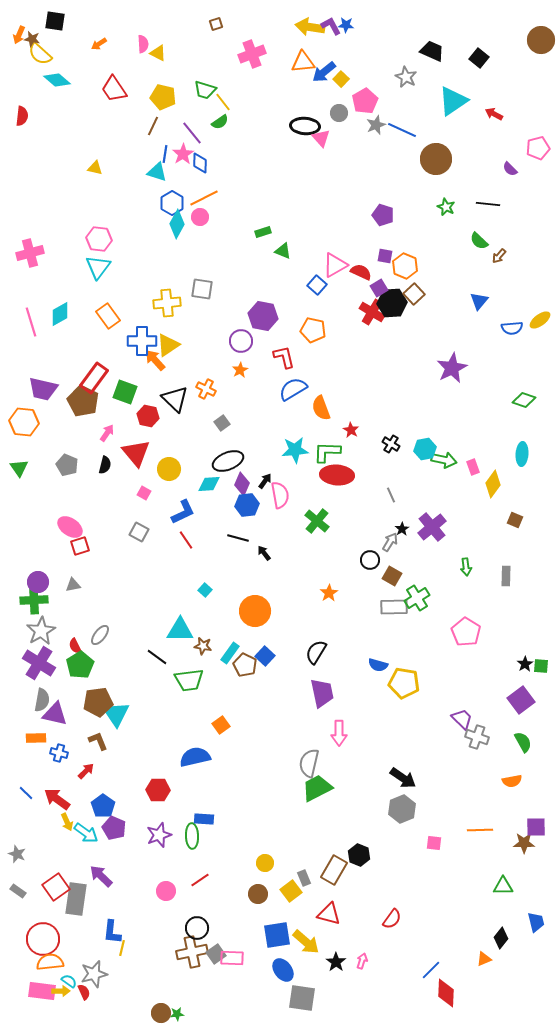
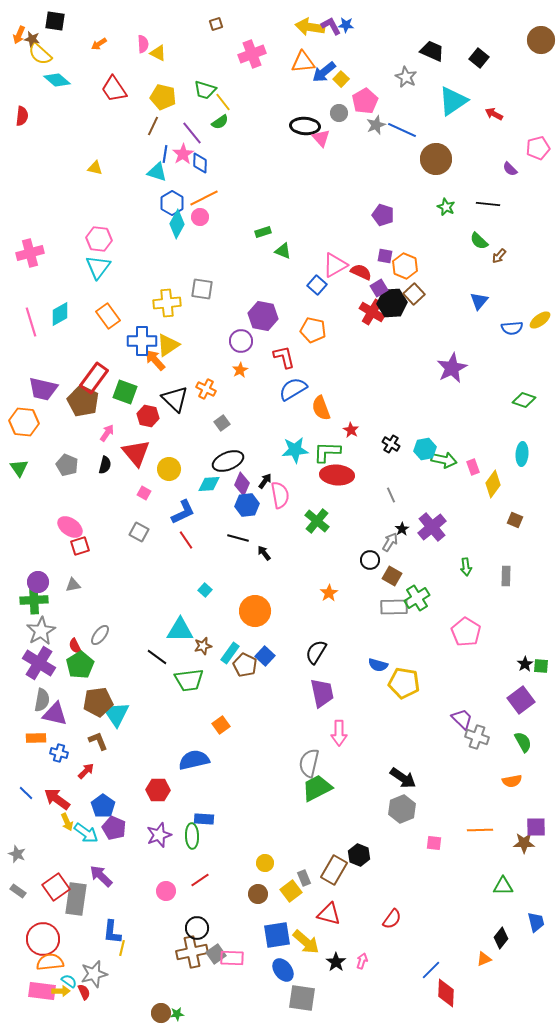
brown star at (203, 646): rotated 24 degrees counterclockwise
blue semicircle at (195, 757): moved 1 px left, 3 px down
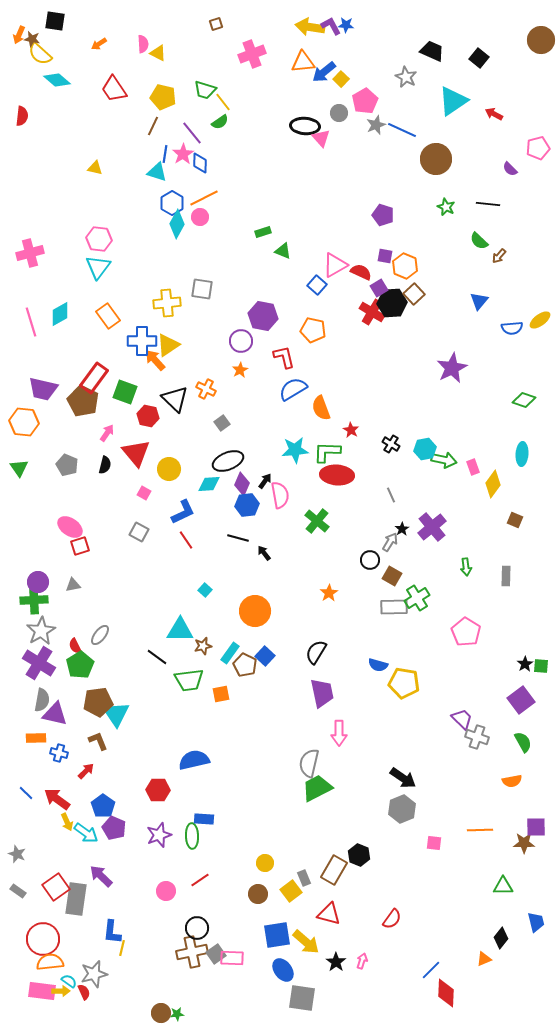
orange square at (221, 725): moved 31 px up; rotated 24 degrees clockwise
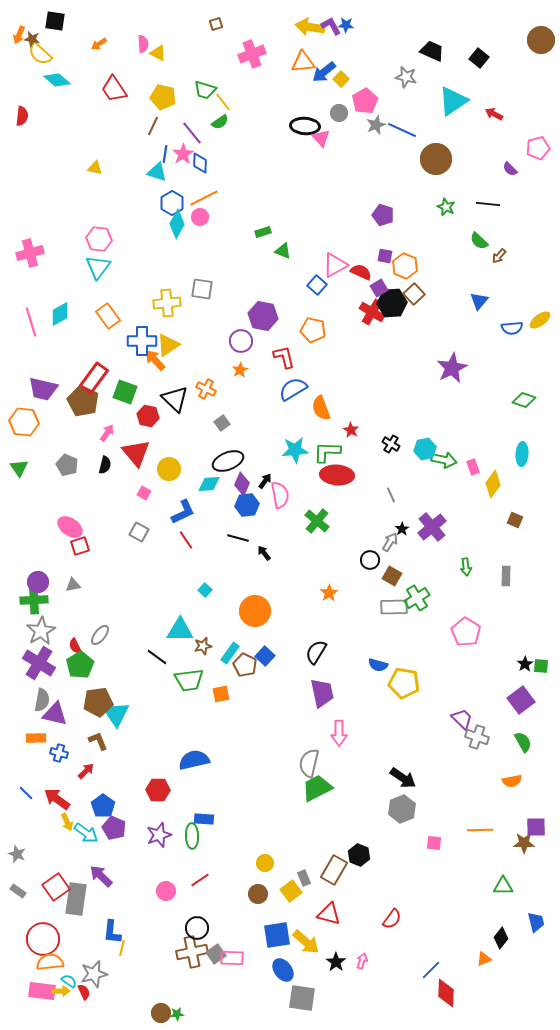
gray star at (406, 77): rotated 15 degrees counterclockwise
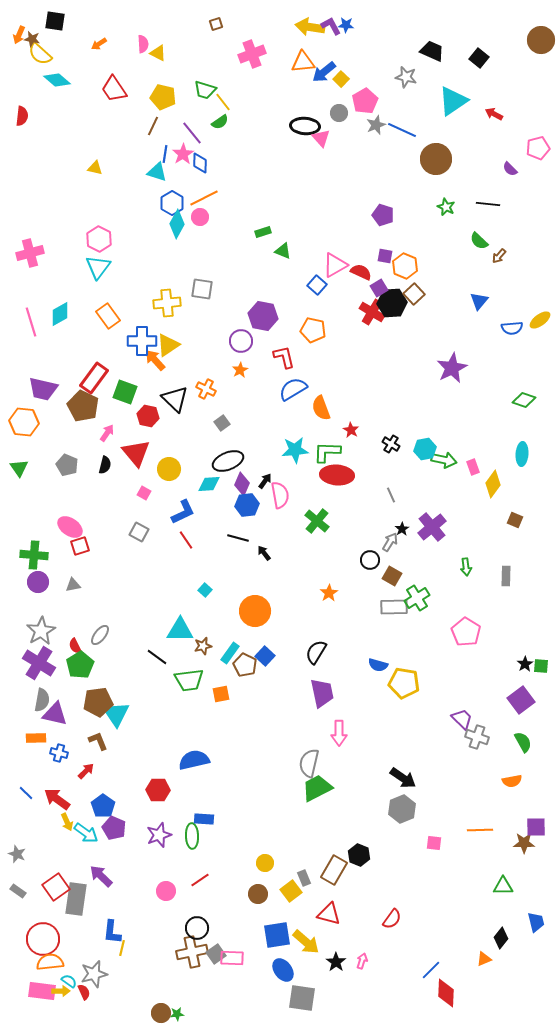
pink hexagon at (99, 239): rotated 20 degrees clockwise
brown pentagon at (83, 401): moved 5 px down
green cross at (34, 600): moved 45 px up; rotated 8 degrees clockwise
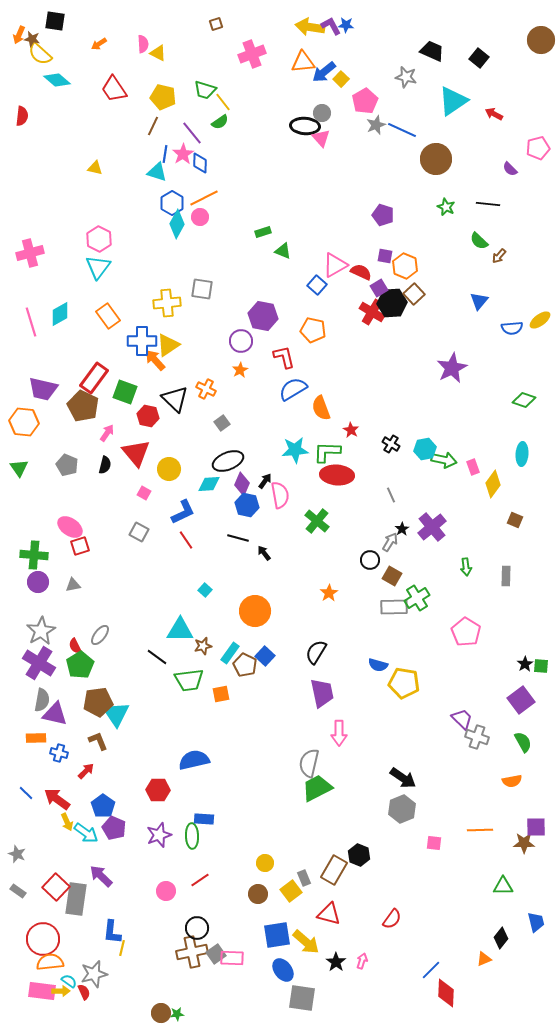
gray circle at (339, 113): moved 17 px left
blue hexagon at (247, 505): rotated 20 degrees clockwise
red square at (56, 887): rotated 12 degrees counterclockwise
